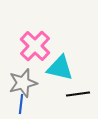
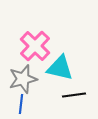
gray star: moved 4 px up
black line: moved 4 px left, 1 px down
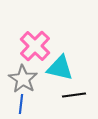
gray star: rotated 24 degrees counterclockwise
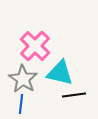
cyan triangle: moved 5 px down
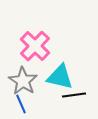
cyan triangle: moved 4 px down
gray star: moved 2 px down
blue line: rotated 30 degrees counterclockwise
